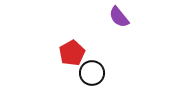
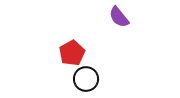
black circle: moved 6 px left, 6 px down
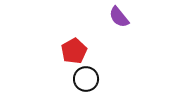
red pentagon: moved 2 px right, 2 px up
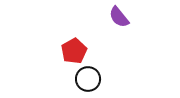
black circle: moved 2 px right
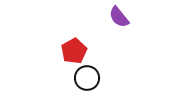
black circle: moved 1 px left, 1 px up
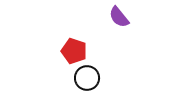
red pentagon: rotated 25 degrees counterclockwise
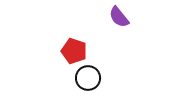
black circle: moved 1 px right
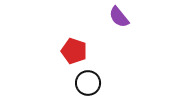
black circle: moved 5 px down
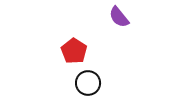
red pentagon: rotated 15 degrees clockwise
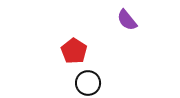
purple semicircle: moved 8 px right, 3 px down
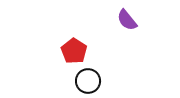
black circle: moved 2 px up
